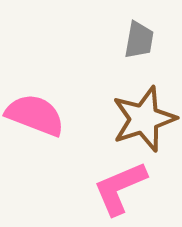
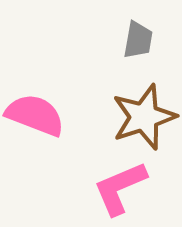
gray trapezoid: moved 1 px left
brown star: moved 2 px up
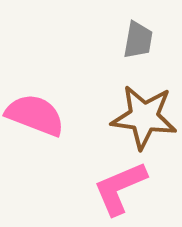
brown star: rotated 26 degrees clockwise
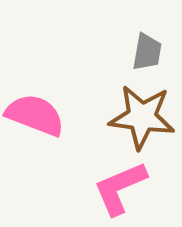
gray trapezoid: moved 9 px right, 12 px down
brown star: moved 2 px left
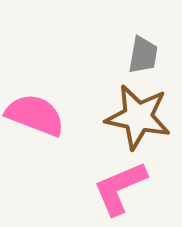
gray trapezoid: moved 4 px left, 3 px down
brown star: moved 4 px left; rotated 4 degrees clockwise
